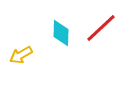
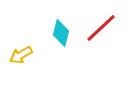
cyan diamond: rotated 12 degrees clockwise
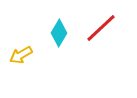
cyan diamond: moved 2 px left; rotated 16 degrees clockwise
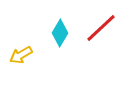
cyan diamond: moved 1 px right
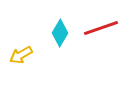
red line: rotated 24 degrees clockwise
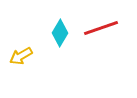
yellow arrow: moved 1 px down
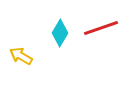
yellow arrow: rotated 60 degrees clockwise
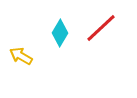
red line: rotated 24 degrees counterclockwise
